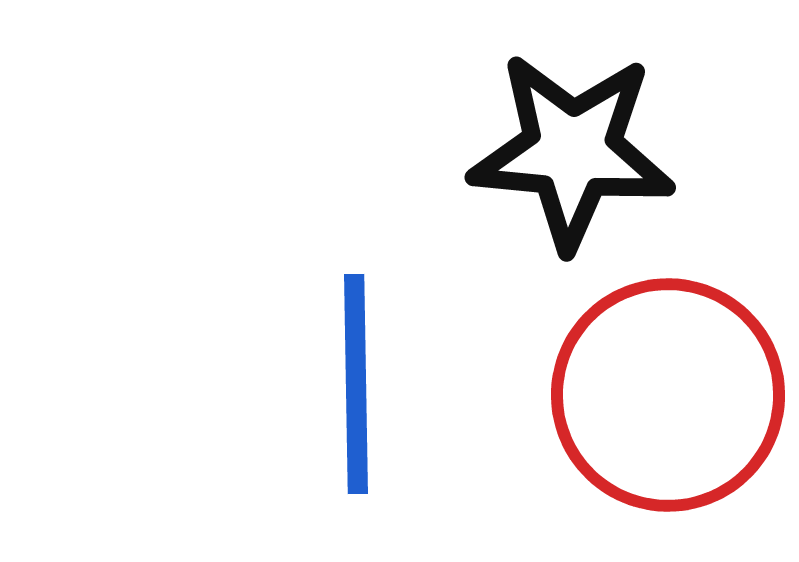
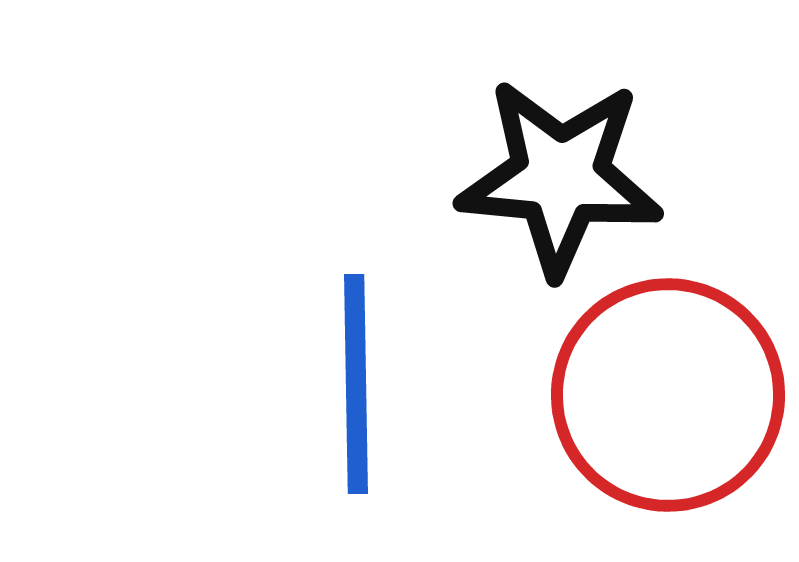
black star: moved 12 px left, 26 px down
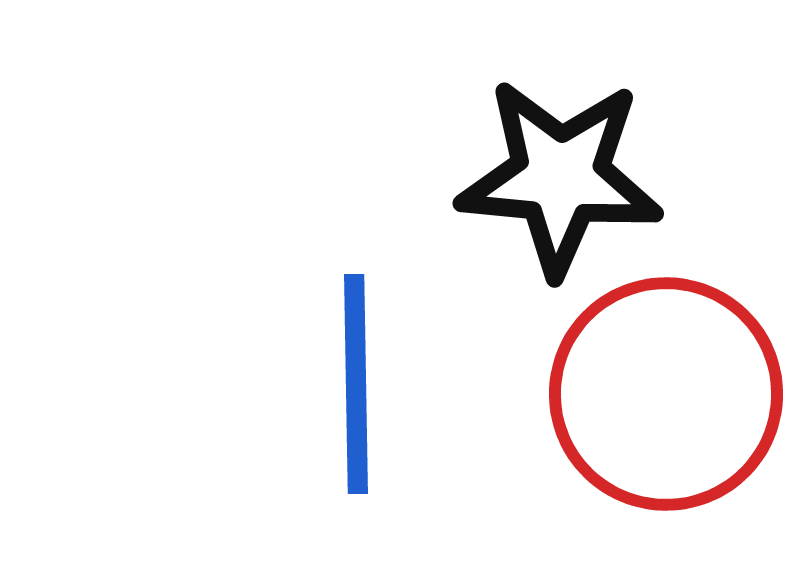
red circle: moved 2 px left, 1 px up
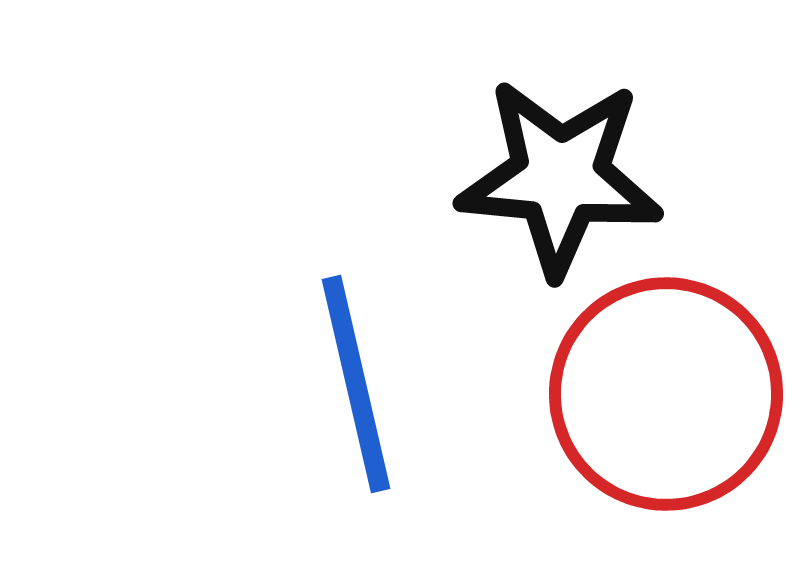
blue line: rotated 12 degrees counterclockwise
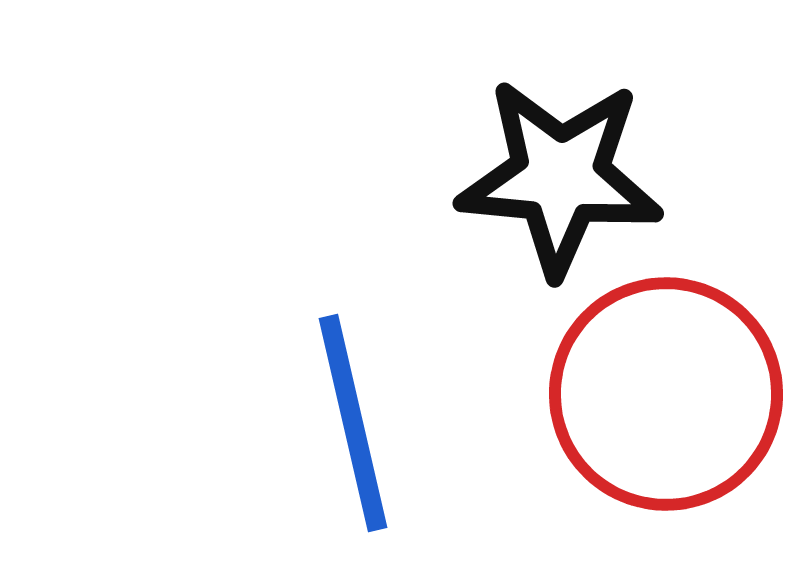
blue line: moved 3 px left, 39 px down
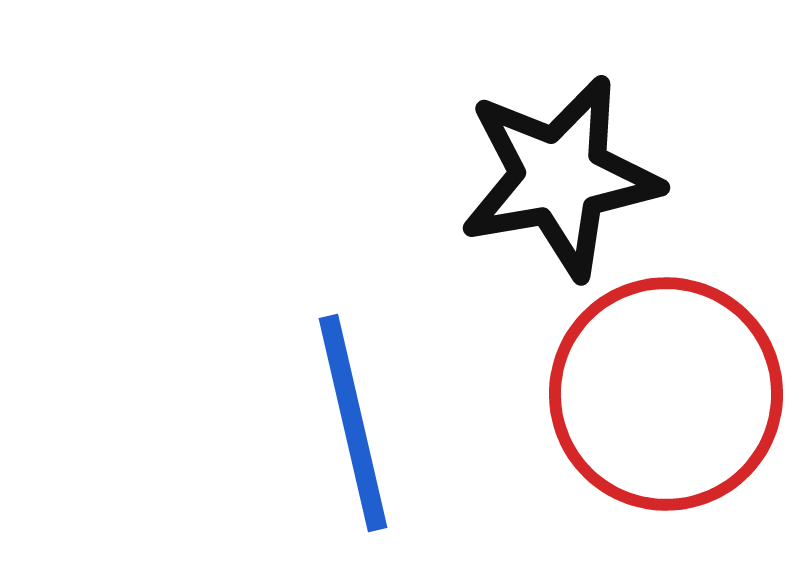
black star: rotated 15 degrees counterclockwise
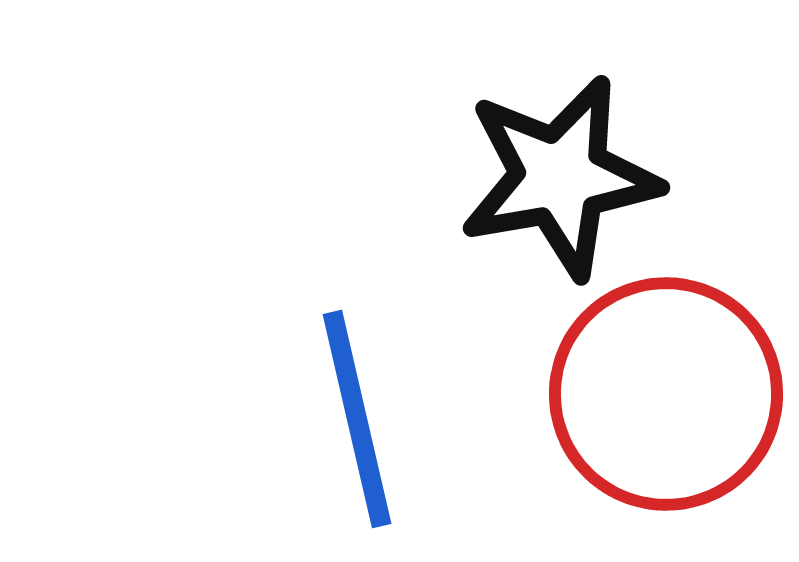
blue line: moved 4 px right, 4 px up
